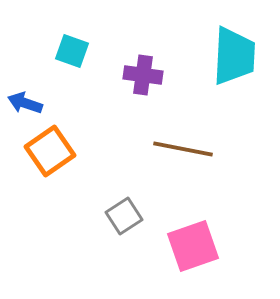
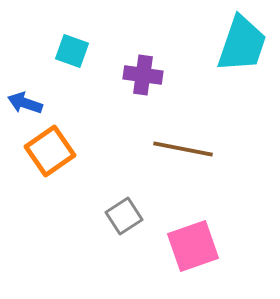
cyan trapezoid: moved 8 px right, 12 px up; rotated 16 degrees clockwise
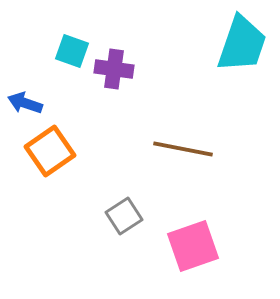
purple cross: moved 29 px left, 6 px up
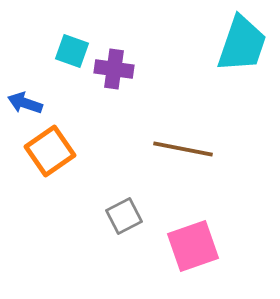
gray square: rotated 6 degrees clockwise
